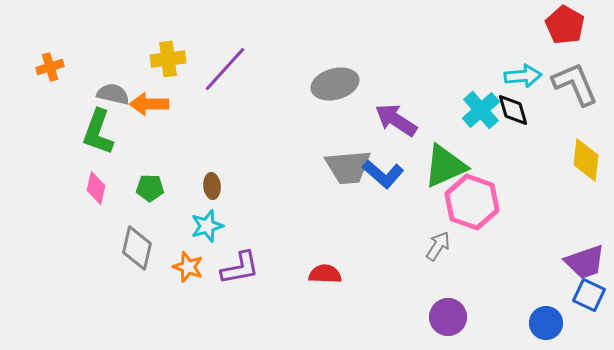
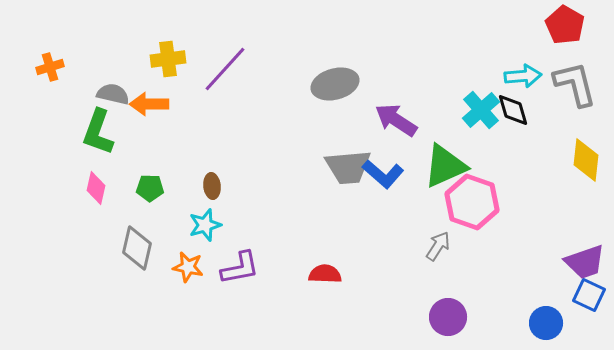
gray L-shape: rotated 9 degrees clockwise
cyan star: moved 2 px left, 1 px up
orange star: rotated 8 degrees counterclockwise
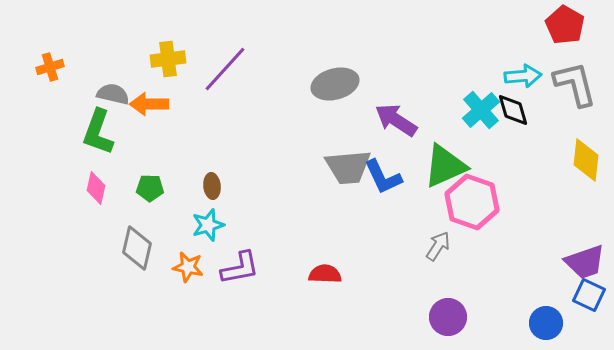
blue L-shape: moved 3 px down; rotated 24 degrees clockwise
cyan star: moved 3 px right
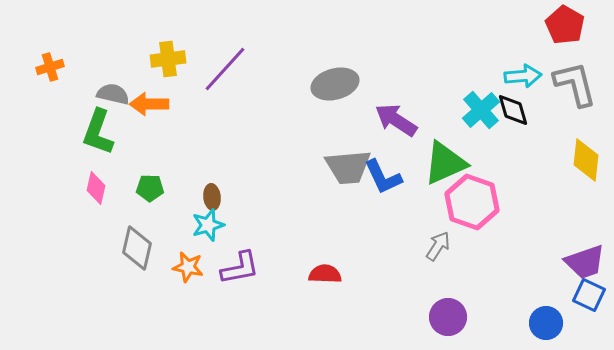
green triangle: moved 3 px up
brown ellipse: moved 11 px down
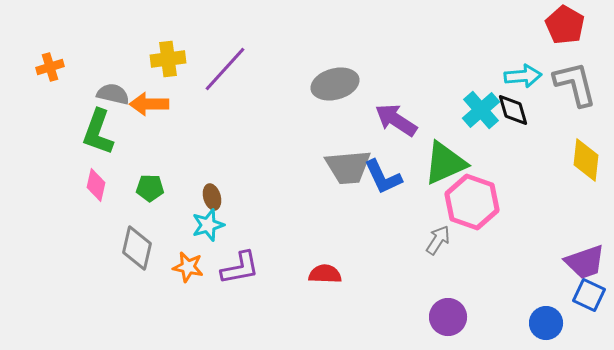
pink diamond: moved 3 px up
brown ellipse: rotated 10 degrees counterclockwise
gray arrow: moved 6 px up
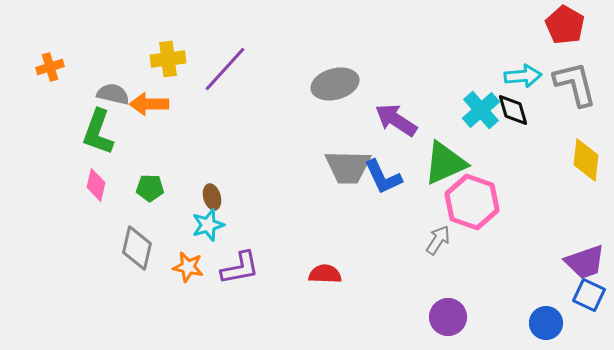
gray trapezoid: rotated 6 degrees clockwise
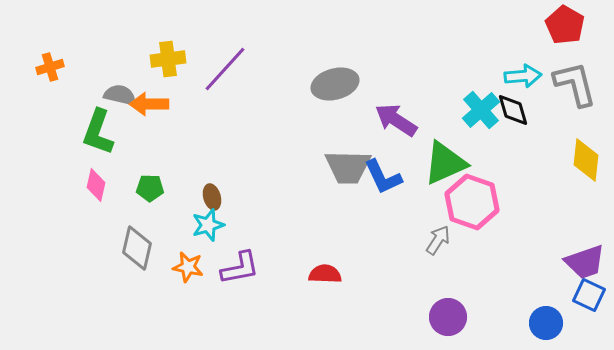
gray semicircle: moved 7 px right, 1 px down
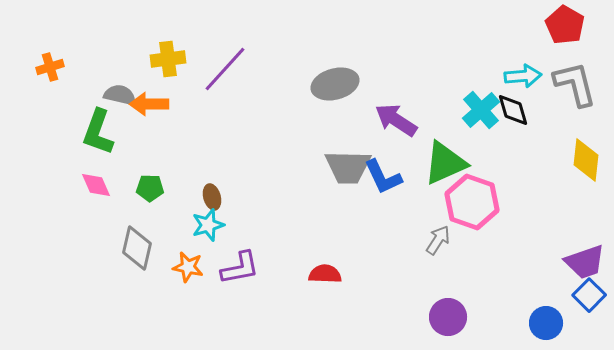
pink diamond: rotated 36 degrees counterclockwise
blue square: rotated 20 degrees clockwise
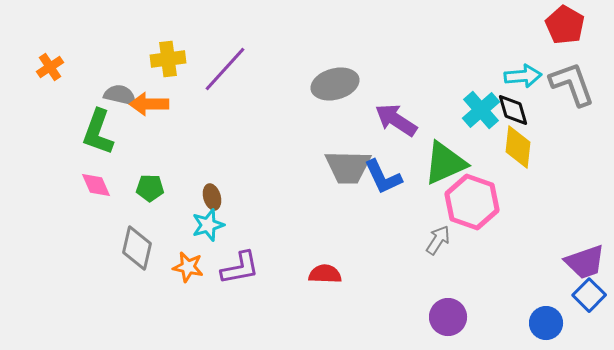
orange cross: rotated 16 degrees counterclockwise
gray L-shape: moved 3 px left; rotated 6 degrees counterclockwise
yellow diamond: moved 68 px left, 13 px up
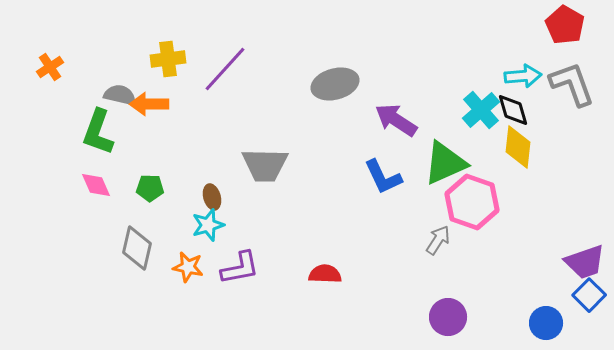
gray trapezoid: moved 83 px left, 2 px up
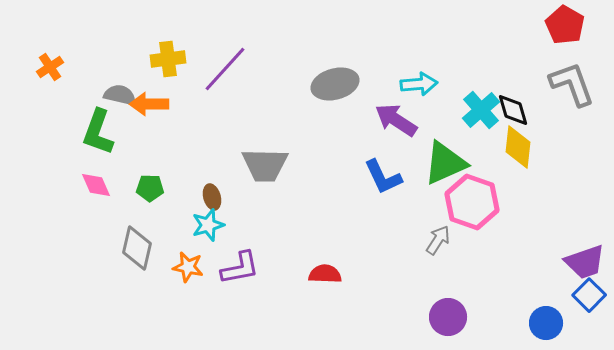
cyan arrow: moved 104 px left, 8 px down
